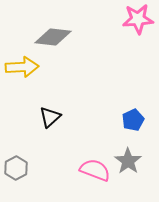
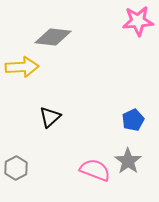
pink star: moved 2 px down
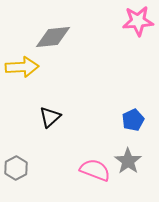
gray diamond: rotated 12 degrees counterclockwise
